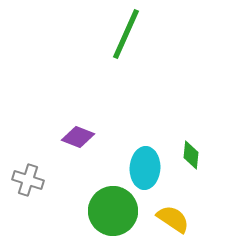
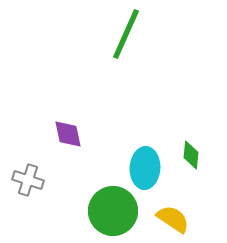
purple diamond: moved 10 px left, 3 px up; rotated 56 degrees clockwise
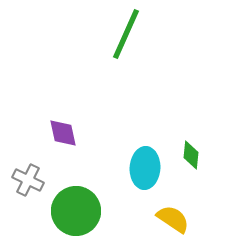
purple diamond: moved 5 px left, 1 px up
gray cross: rotated 8 degrees clockwise
green circle: moved 37 px left
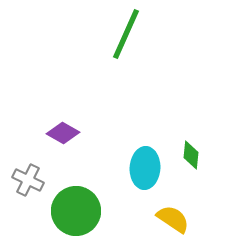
purple diamond: rotated 48 degrees counterclockwise
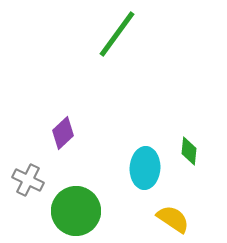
green line: moved 9 px left; rotated 12 degrees clockwise
purple diamond: rotated 72 degrees counterclockwise
green diamond: moved 2 px left, 4 px up
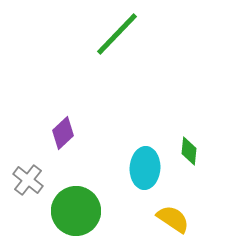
green line: rotated 8 degrees clockwise
gray cross: rotated 12 degrees clockwise
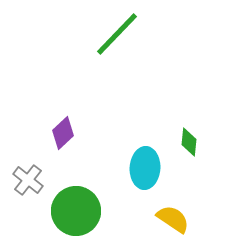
green diamond: moved 9 px up
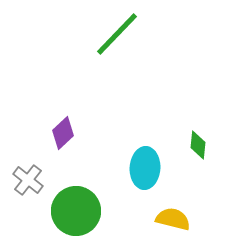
green diamond: moved 9 px right, 3 px down
yellow semicircle: rotated 20 degrees counterclockwise
